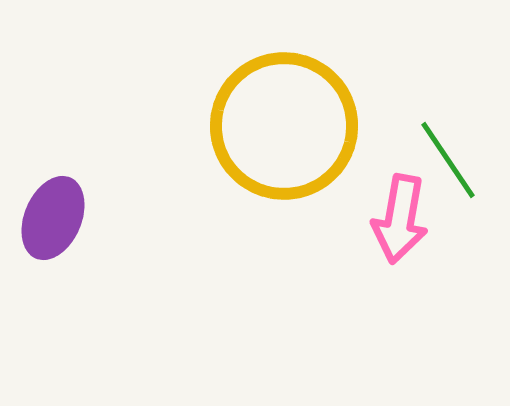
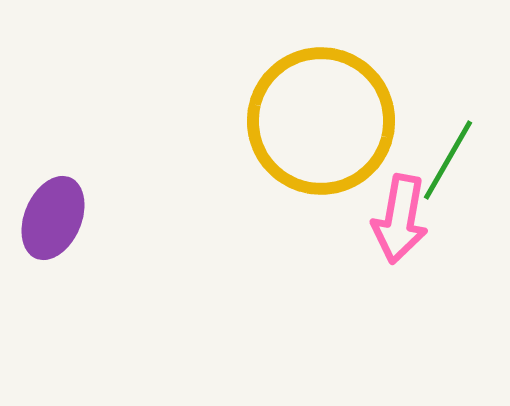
yellow circle: moved 37 px right, 5 px up
green line: rotated 64 degrees clockwise
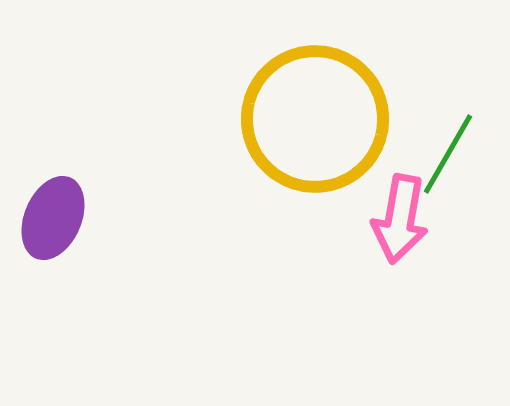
yellow circle: moved 6 px left, 2 px up
green line: moved 6 px up
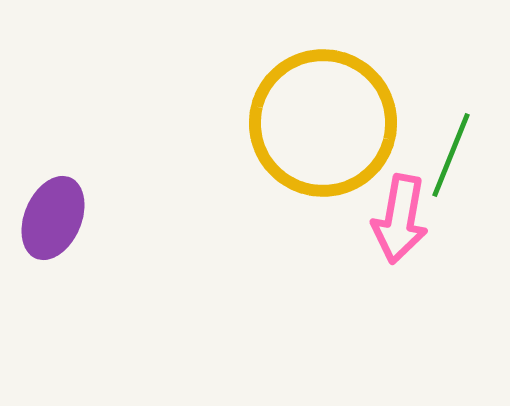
yellow circle: moved 8 px right, 4 px down
green line: moved 3 px right, 1 px down; rotated 8 degrees counterclockwise
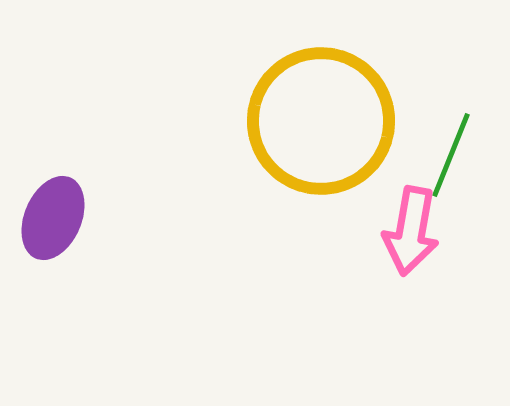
yellow circle: moved 2 px left, 2 px up
pink arrow: moved 11 px right, 12 px down
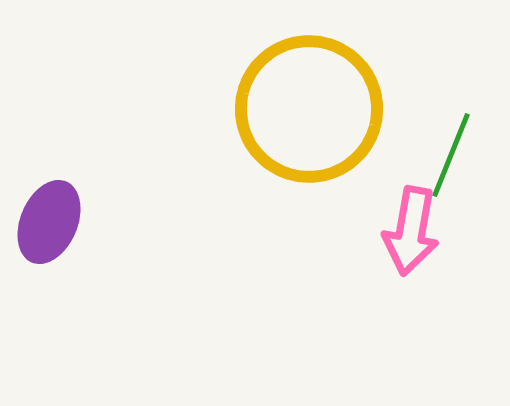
yellow circle: moved 12 px left, 12 px up
purple ellipse: moved 4 px left, 4 px down
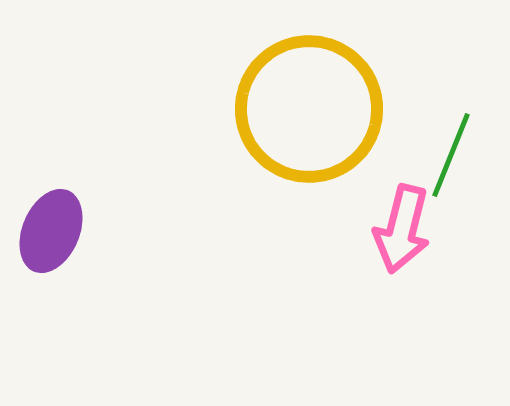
purple ellipse: moved 2 px right, 9 px down
pink arrow: moved 9 px left, 2 px up; rotated 4 degrees clockwise
